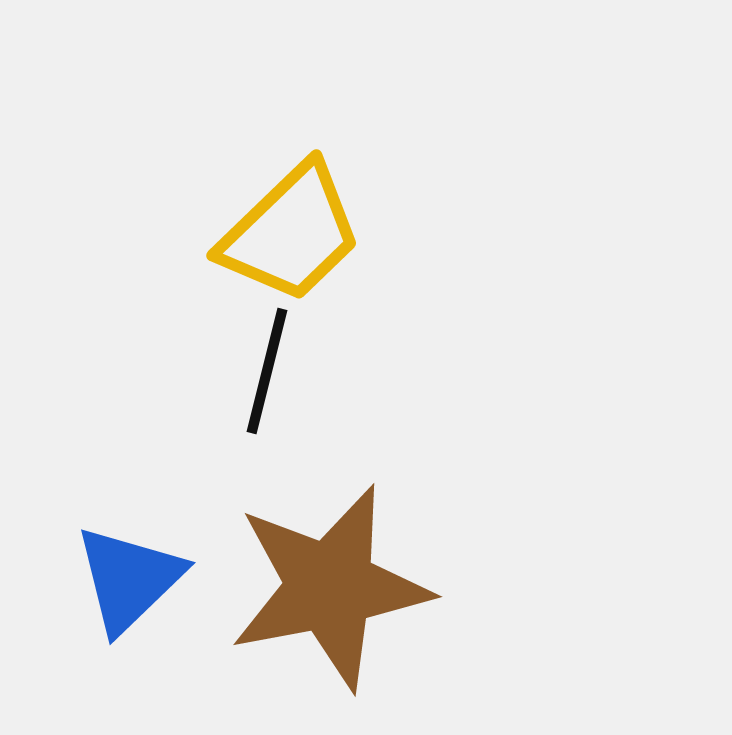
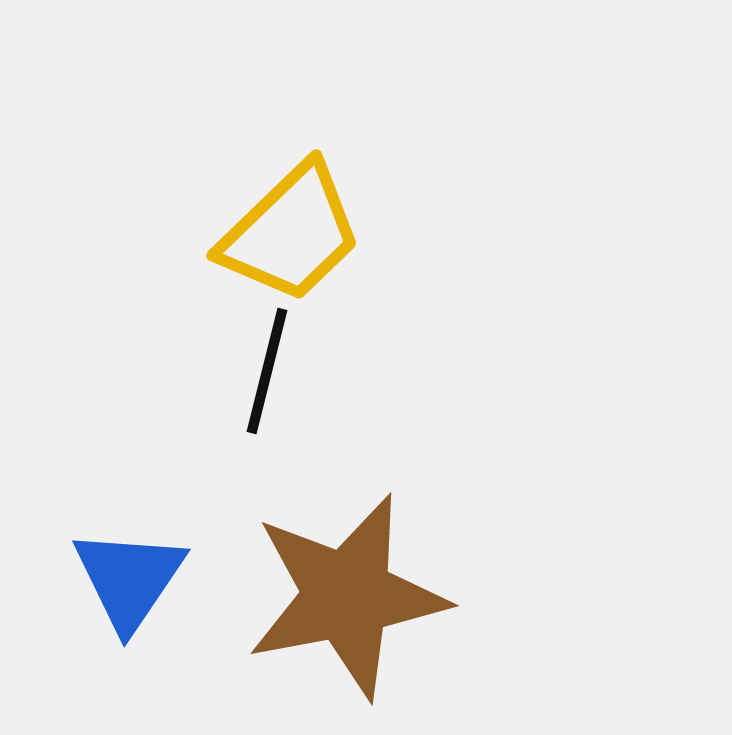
blue triangle: rotated 12 degrees counterclockwise
brown star: moved 17 px right, 9 px down
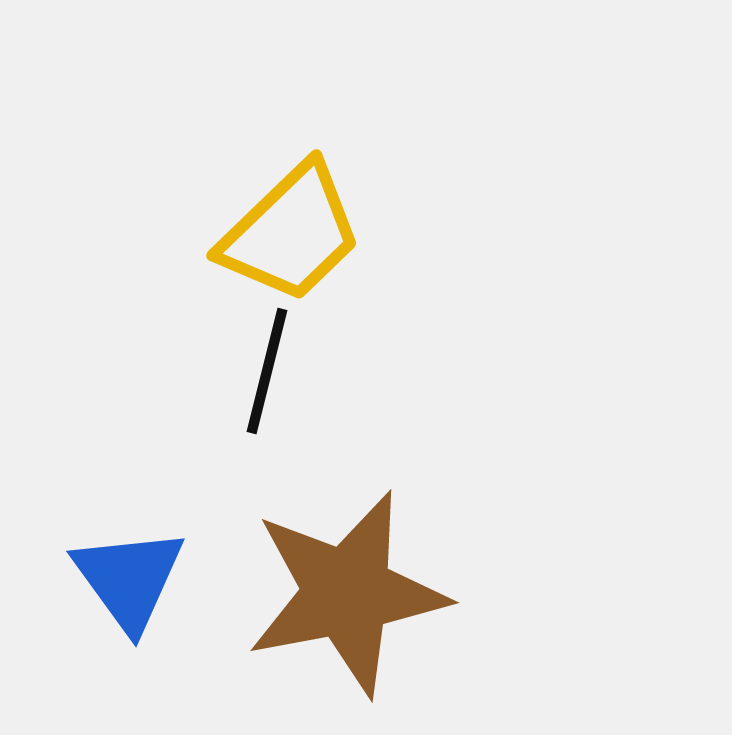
blue triangle: rotated 10 degrees counterclockwise
brown star: moved 3 px up
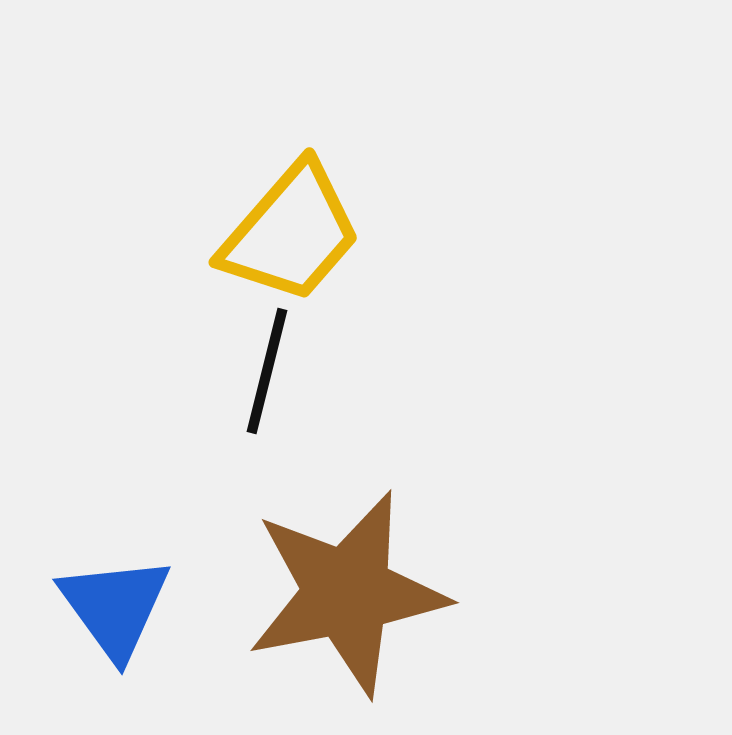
yellow trapezoid: rotated 5 degrees counterclockwise
blue triangle: moved 14 px left, 28 px down
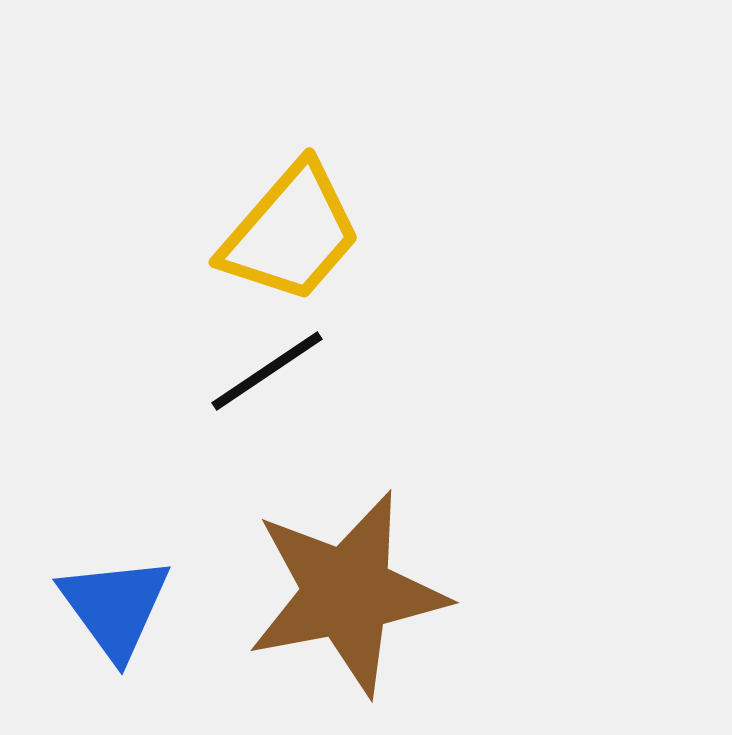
black line: rotated 42 degrees clockwise
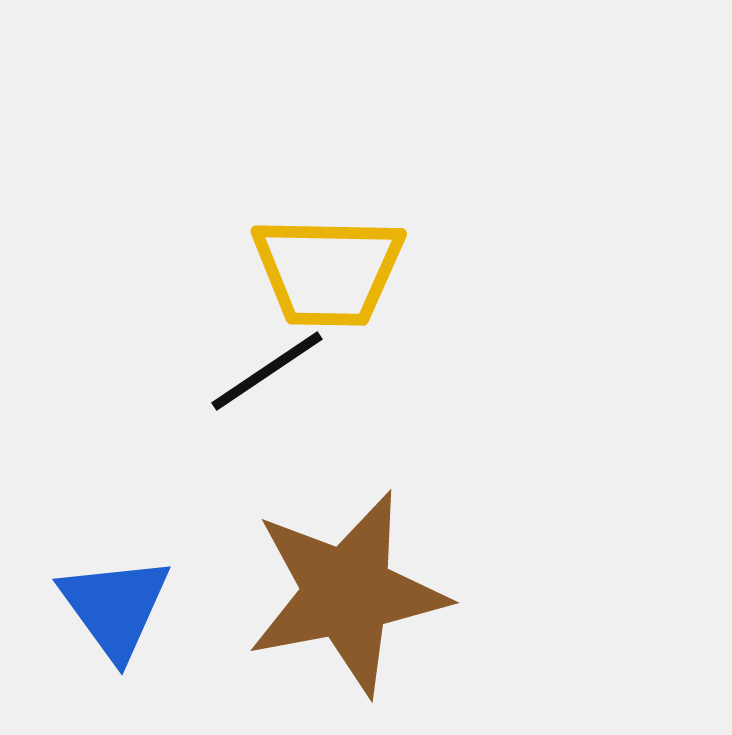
yellow trapezoid: moved 37 px right, 38 px down; rotated 50 degrees clockwise
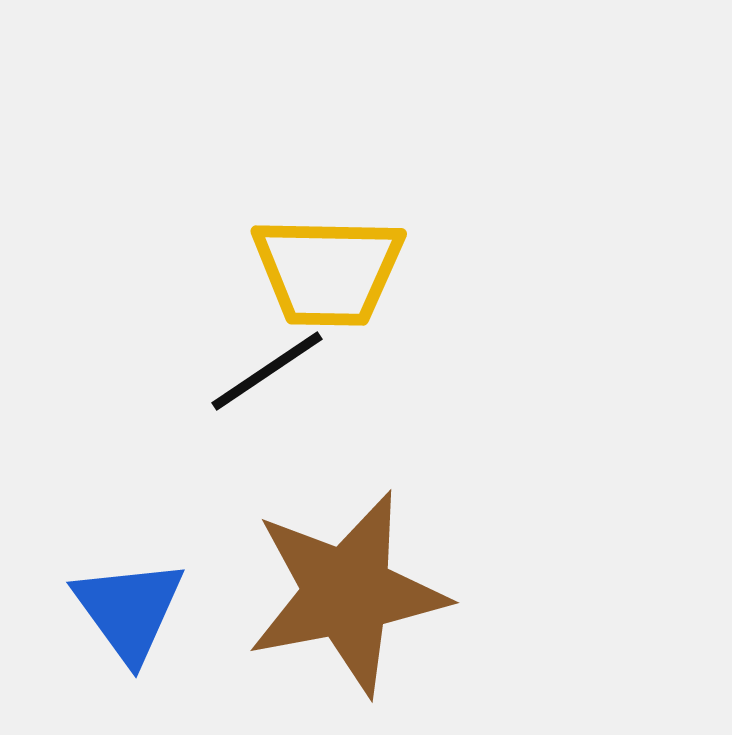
blue triangle: moved 14 px right, 3 px down
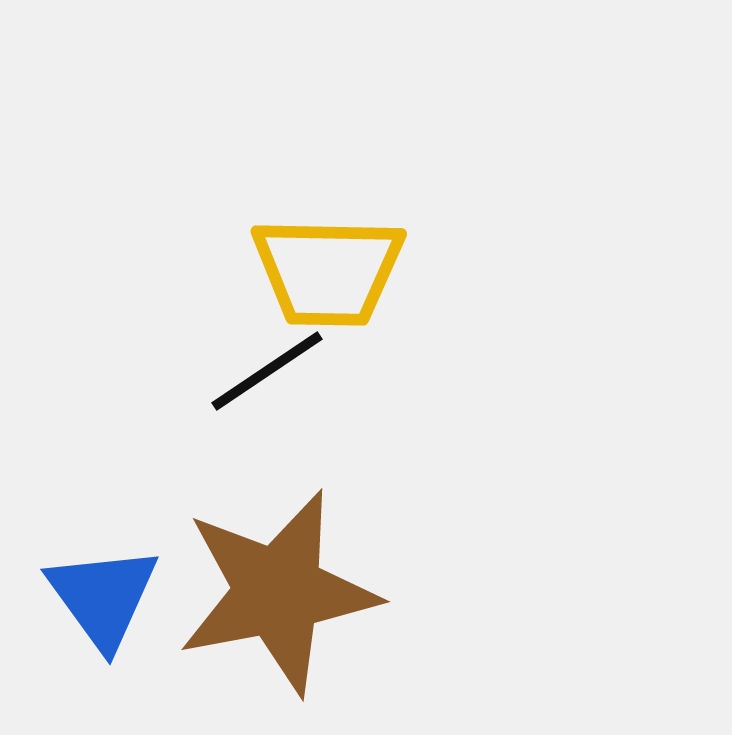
brown star: moved 69 px left, 1 px up
blue triangle: moved 26 px left, 13 px up
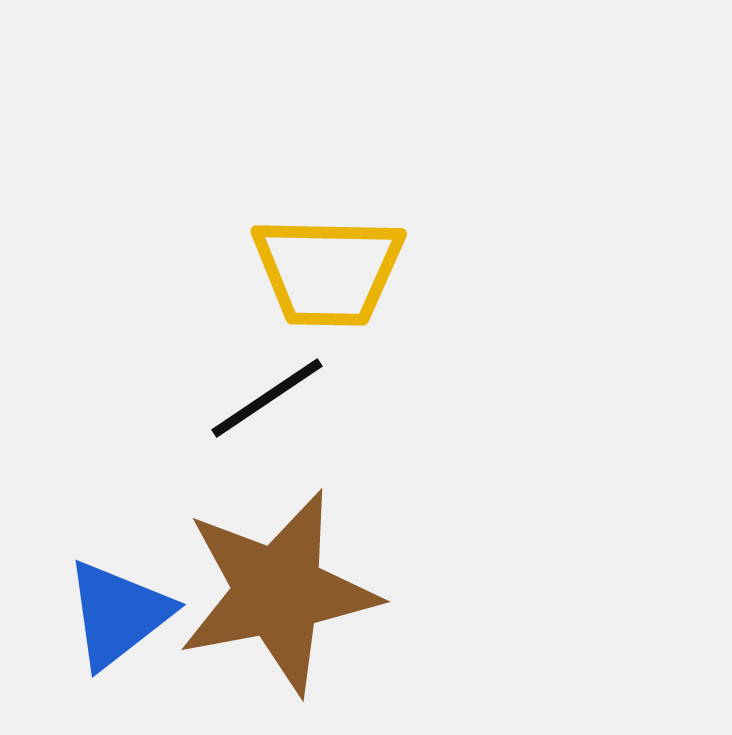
black line: moved 27 px down
blue triangle: moved 15 px right, 17 px down; rotated 28 degrees clockwise
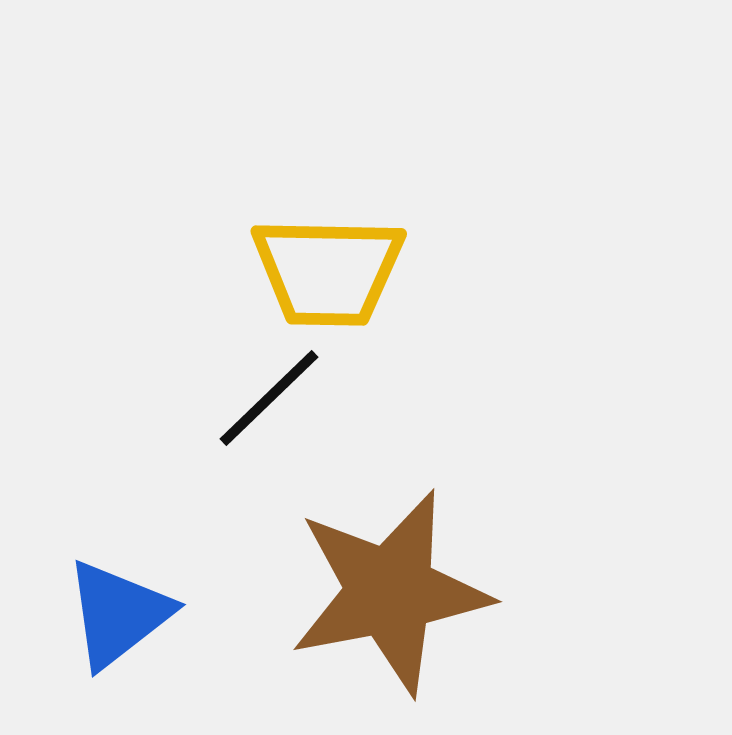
black line: moved 2 px right; rotated 10 degrees counterclockwise
brown star: moved 112 px right
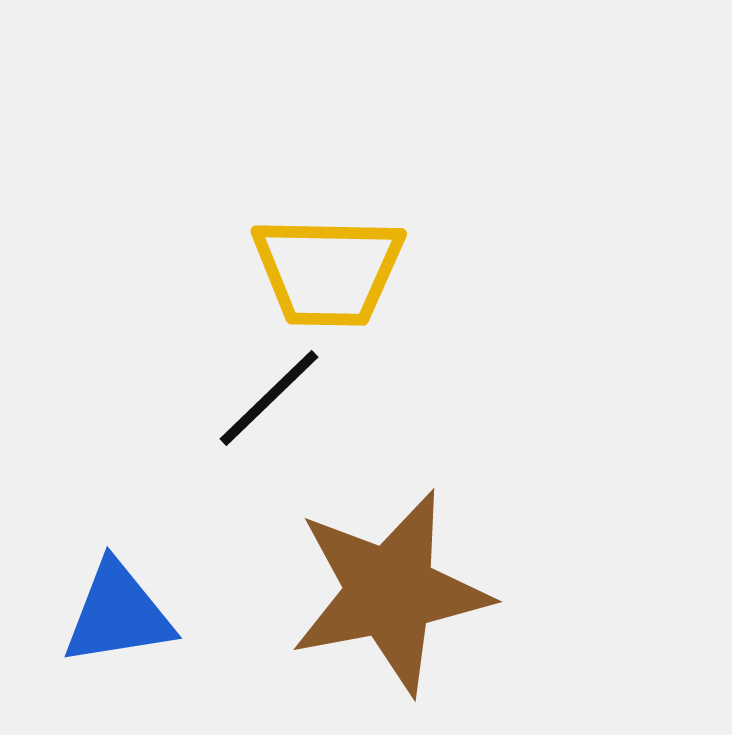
blue triangle: rotated 29 degrees clockwise
